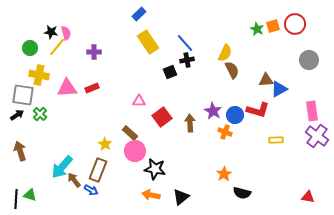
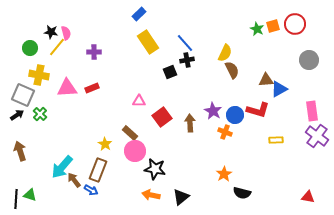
gray square at (23, 95): rotated 15 degrees clockwise
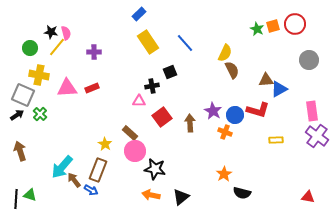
black cross at (187, 60): moved 35 px left, 26 px down
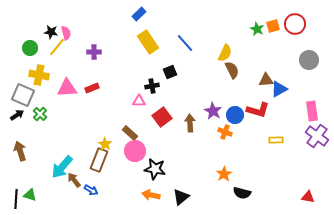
brown rectangle at (98, 170): moved 1 px right, 10 px up
